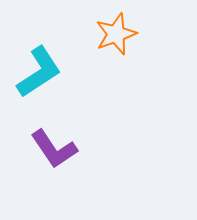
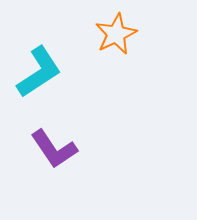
orange star: rotated 6 degrees counterclockwise
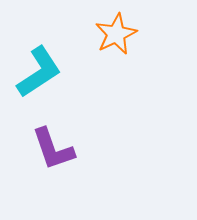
purple L-shape: moved 1 px left; rotated 15 degrees clockwise
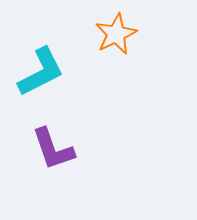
cyan L-shape: moved 2 px right; rotated 6 degrees clockwise
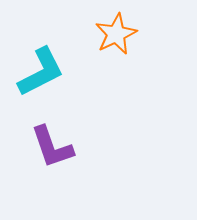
purple L-shape: moved 1 px left, 2 px up
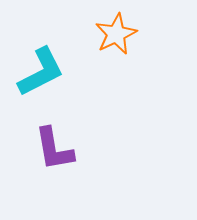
purple L-shape: moved 2 px right, 2 px down; rotated 9 degrees clockwise
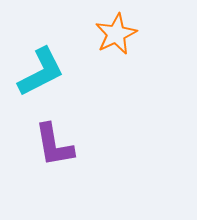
purple L-shape: moved 4 px up
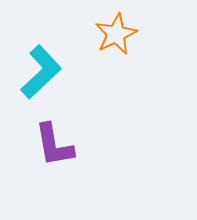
cyan L-shape: rotated 16 degrees counterclockwise
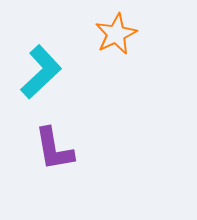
purple L-shape: moved 4 px down
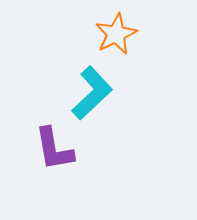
cyan L-shape: moved 51 px right, 21 px down
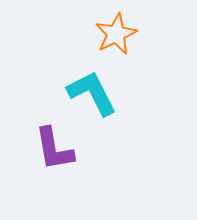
cyan L-shape: rotated 74 degrees counterclockwise
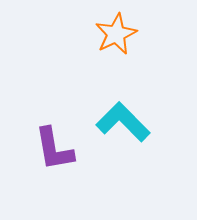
cyan L-shape: moved 31 px right, 29 px down; rotated 18 degrees counterclockwise
